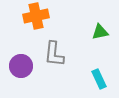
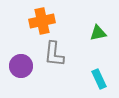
orange cross: moved 6 px right, 5 px down
green triangle: moved 2 px left, 1 px down
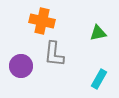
orange cross: rotated 25 degrees clockwise
cyan rectangle: rotated 54 degrees clockwise
